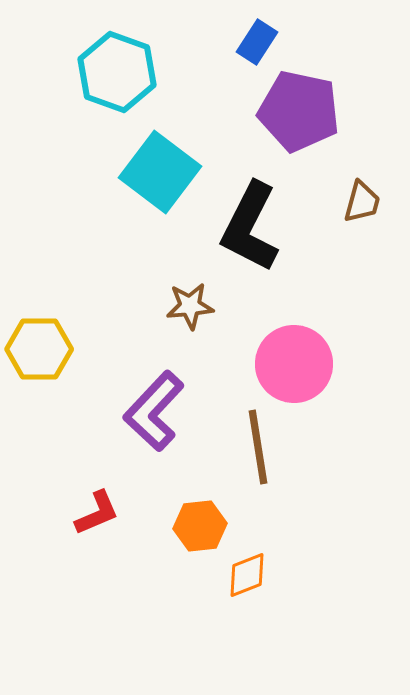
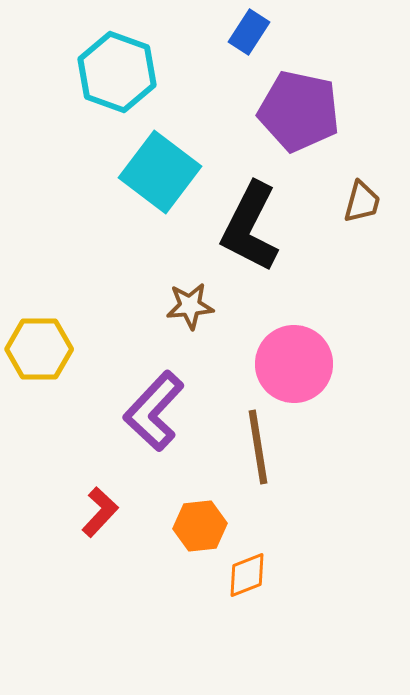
blue rectangle: moved 8 px left, 10 px up
red L-shape: moved 3 px right, 1 px up; rotated 24 degrees counterclockwise
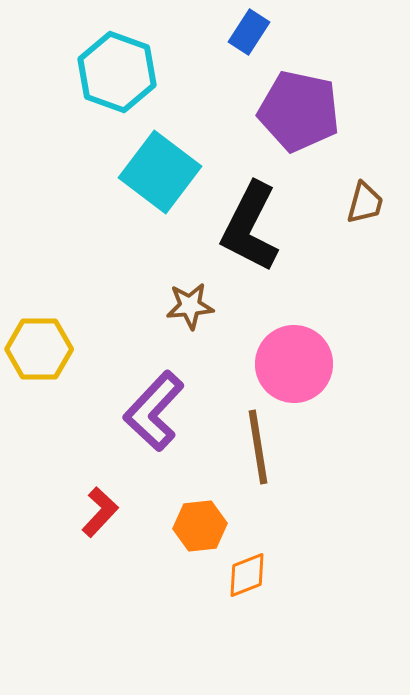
brown trapezoid: moved 3 px right, 1 px down
